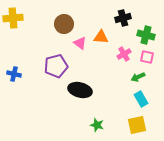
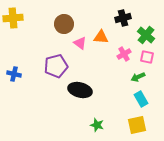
green cross: rotated 24 degrees clockwise
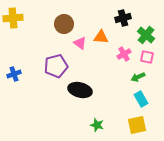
blue cross: rotated 32 degrees counterclockwise
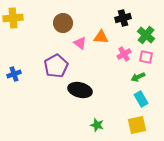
brown circle: moved 1 px left, 1 px up
pink square: moved 1 px left
purple pentagon: rotated 15 degrees counterclockwise
